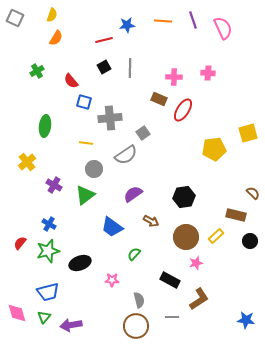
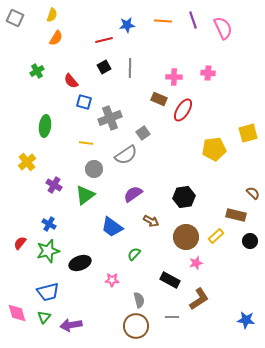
gray cross at (110, 118): rotated 15 degrees counterclockwise
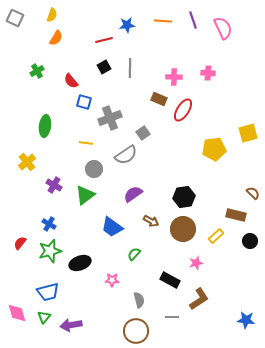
brown circle at (186, 237): moved 3 px left, 8 px up
green star at (48, 251): moved 2 px right
brown circle at (136, 326): moved 5 px down
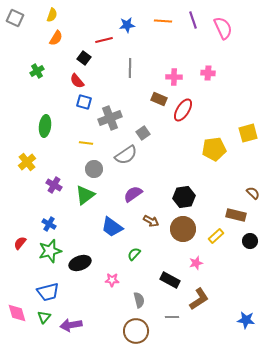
black square at (104, 67): moved 20 px left, 9 px up; rotated 24 degrees counterclockwise
red semicircle at (71, 81): moved 6 px right
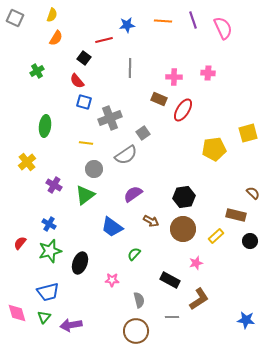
black ellipse at (80, 263): rotated 50 degrees counterclockwise
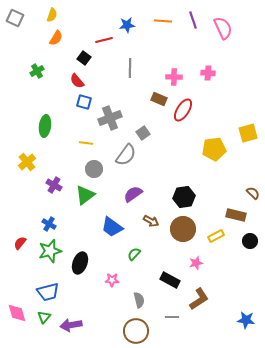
gray semicircle at (126, 155): rotated 20 degrees counterclockwise
yellow rectangle at (216, 236): rotated 14 degrees clockwise
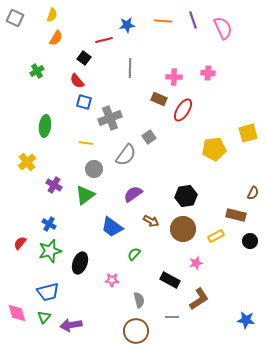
gray square at (143, 133): moved 6 px right, 4 px down
brown semicircle at (253, 193): rotated 72 degrees clockwise
black hexagon at (184, 197): moved 2 px right, 1 px up
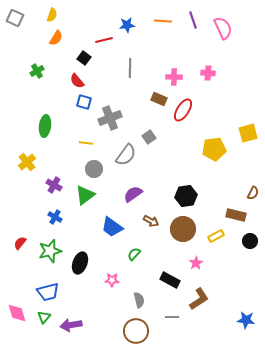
blue cross at (49, 224): moved 6 px right, 7 px up
pink star at (196, 263): rotated 16 degrees counterclockwise
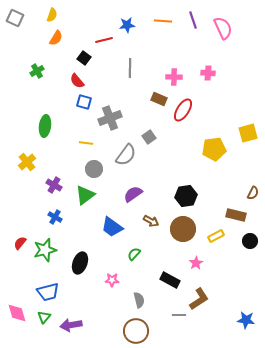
green star at (50, 251): moved 5 px left, 1 px up
gray line at (172, 317): moved 7 px right, 2 px up
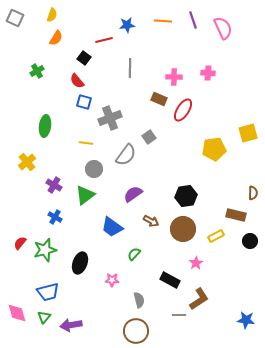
brown semicircle at (253, 193): rotated 24 degrees counterclockwise
